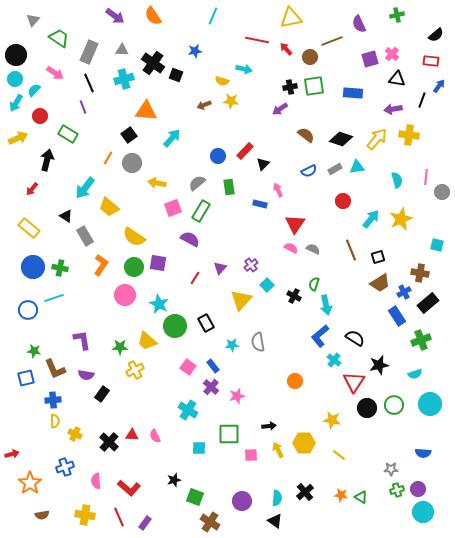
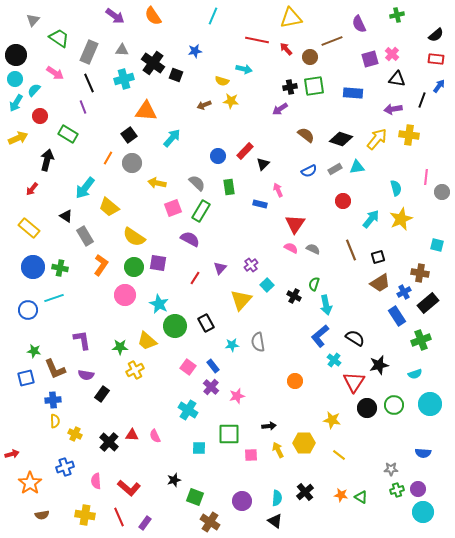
red rectangle at (431, 61): moved 5 px right, 2 px up
cyan semicircle at (397, 180): moved 1 px left, 8 px down
gray semicircle at (197, 183): rotated 84 degrees clockwise
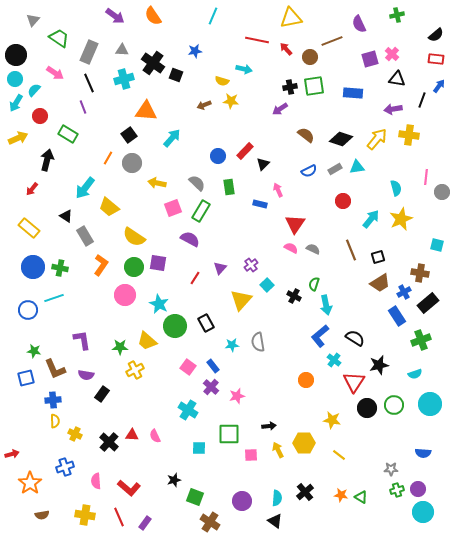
orange circle at (295, 381): moved 11 px right, 1 px up
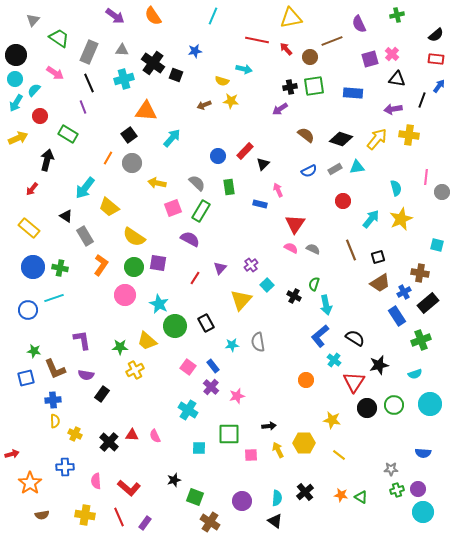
blue cross at (65, 467): rotated 18 degrees clockwise
